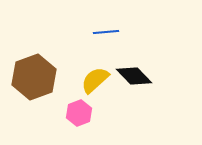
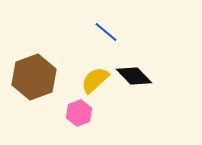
blue line: rotated 45 degrees clockwise
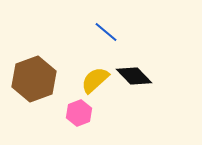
brown hexagon: moved 2 px down
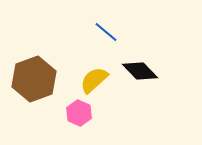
black diamond: moved 6 px right, 5 px up
yellow semicircle: moved 1 px left
pink hexagon: rotated 15 degrees counterclockwise
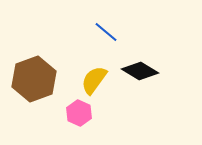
black diamond: rotated 15 degrees counterclockwise
yellow semicircle: rotated 12 degrees counterclockwise
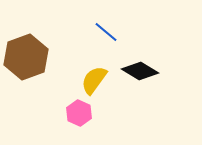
brown hexagon: moved 8 px left, 22 px up
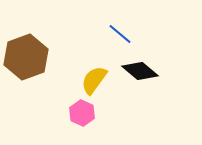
blue line: moved 14 px right, 2 px down
black diamond: rotated 9 degrees clockwise
pink hexagon: moved 3 px right
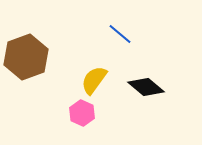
black diamond: moved 6 px right, 16 px down
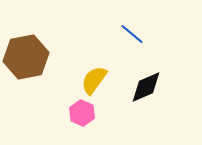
blue line: moved 12 px right
brown hexagon: rotated 9 degrees clockwise
black diamond: rotated 63 degrees counterclockwise
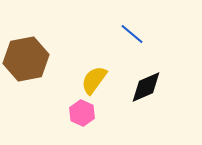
brown hexagon: moved 2 px down
